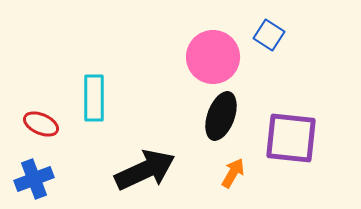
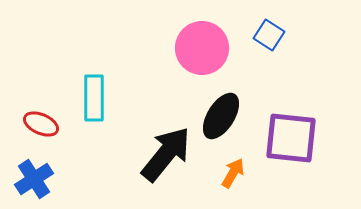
pink circle: moved 11 px left, 9 px up
black ellipse: rotated 12 degrees clockwise
black arrow: moved 21 px right, 16 px up; rotated 26 degrees counterclockwise
blue cross: rotated 12 degrees counterclockwise
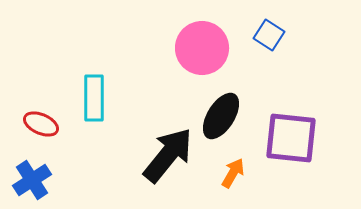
black arrow: moved 2 px right, 1 px down
blue cross: moved 2 px left, 1 px down
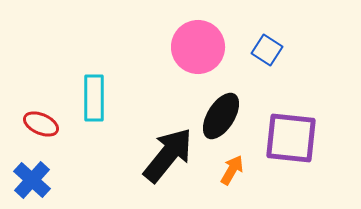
blue square: moved 2 px left, 15 px down
pink circle: moved 4 px left, 1 px up
orange arrow: moved 1 px left, 3 px up
blue cross: rotated 15 degrees counterclockwise
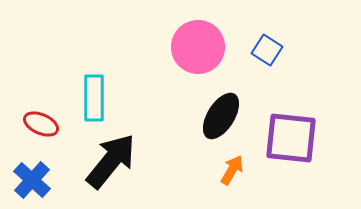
black arrow: moved 57 px left, 6 px down
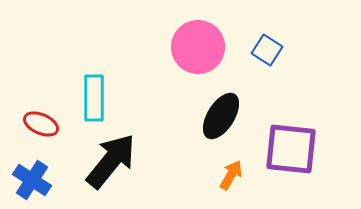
purple square: moved 11 px down
orange arrow: moved 1 px left, 5 px down
blue cross: rotated 9 degrees counterclockwise
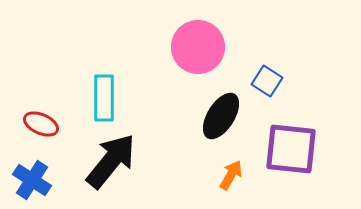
blue square: moved 31 px down
cyan rectangle: moved 10 px right
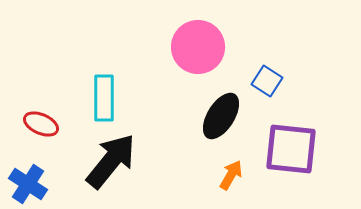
blue cross: moved 4 px left, 4 px down
